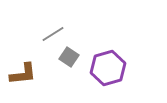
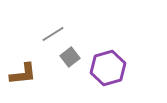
gray square: moved 1 px right; rotated 18 degrees clockwise
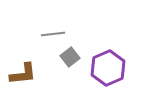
gray line: rotated 25 degrees clockwise
purple hexagon: rotated 8 degrees counterclockwise
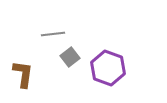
purple hexagon: rotated 16 degrees counterclockwise
brown L-shape: rotated 76 degrees counterclockwise
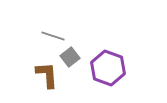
gray line: moved 2 px down; rotated 25 degrees clockwise
brown L-shape: moved 24 px right, 1 px down; rotated 12 degrees counterclockwise
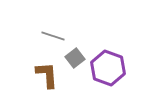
gray square: moved 5 px right, 1 px down
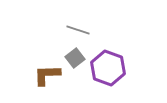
gray line: moved 25 px right, 6 px up
brown L-shape: rotated 88 degrees counterclockwise
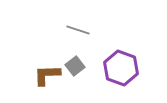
gray square: moved 8 px down
purple hexagon: moved 13 px right
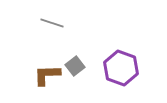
gray line: moved 26 px left, 7 px up
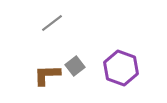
gray line: rotated 55 degrees counterclockwise
